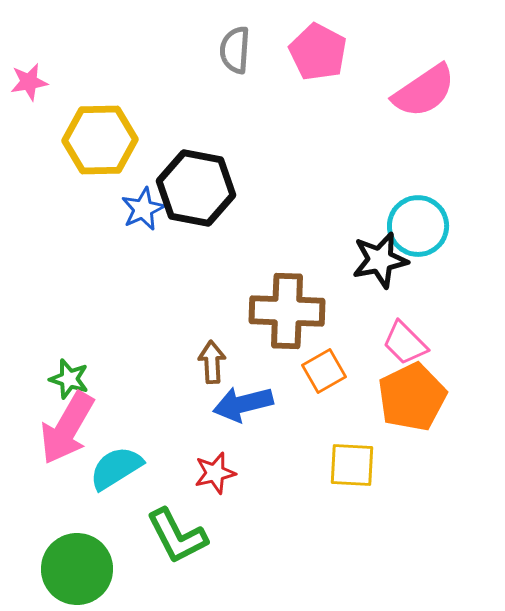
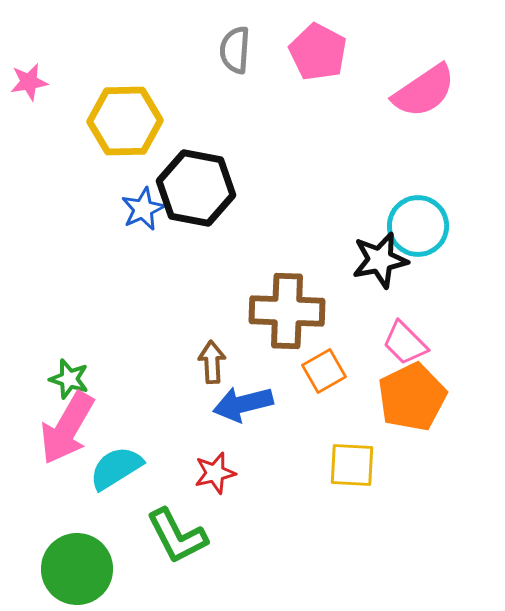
yellow hexagon: moved 25 px right, 19 px up
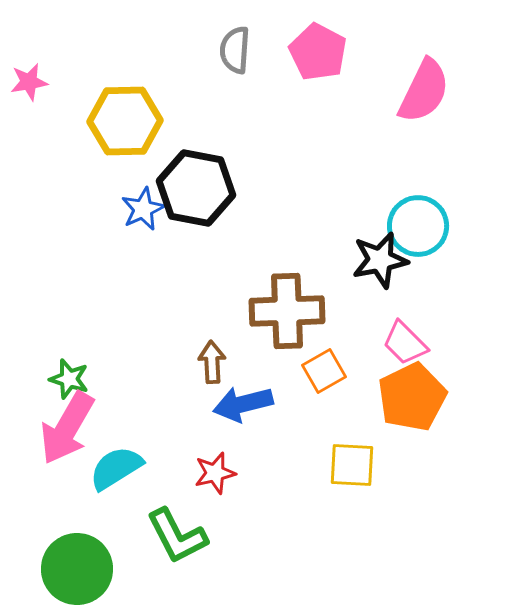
pink semicircle: rotated 30 degrees counterclockwise
brown cross: rotated 4 degrees counterclockwise
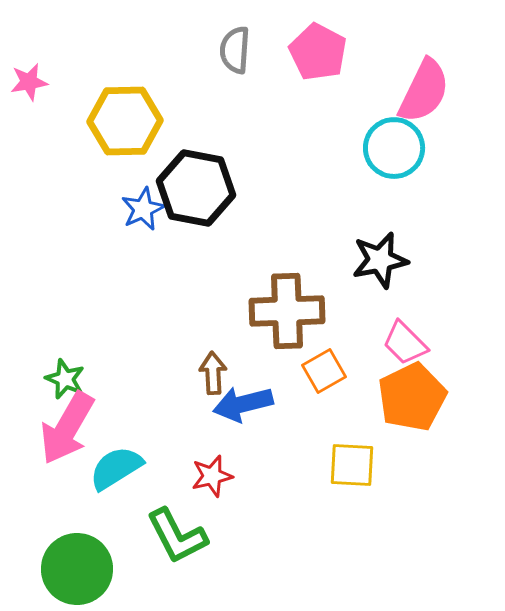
cyan circle: moved 24 px left, 78 px up
brown arrow: moved 1 px right, 11 px down
green star: moved 4 px left; rotated 6 degrees clockwise
red star: moved 3 px left, 3 px down
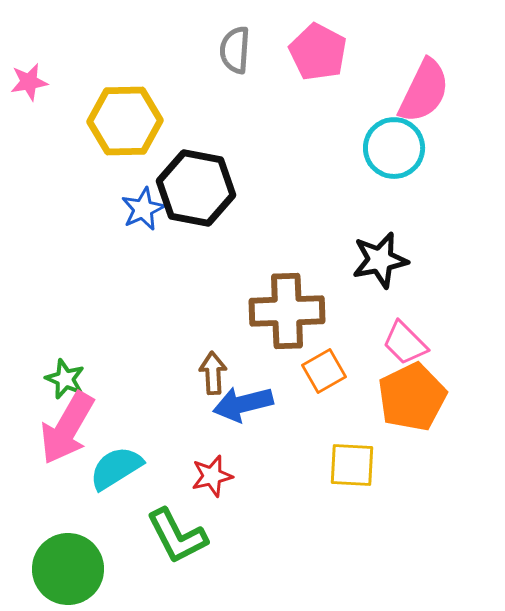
green circle: moved 9 px left
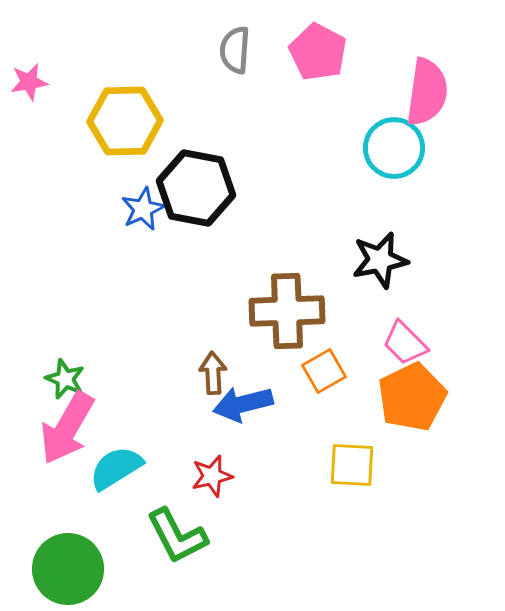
pink semicircle: moved 3 px right, 1 px down; rotated 18 degrees counterclockwise
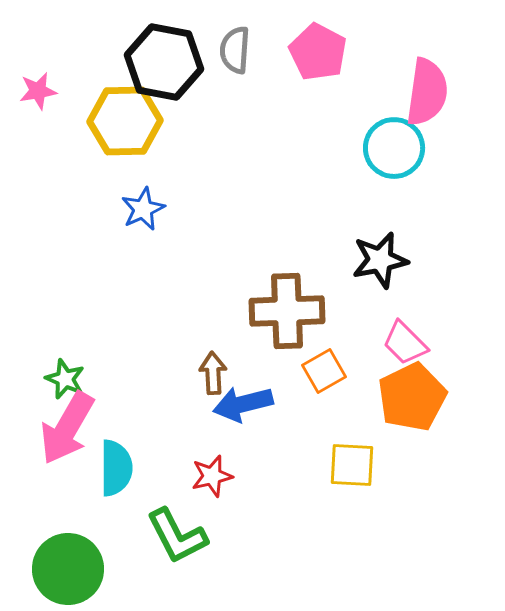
pink star: moved 9 px right, 9 px down
black hexagon: moved 32 px left, 126 px up
cyan semicircle: rotated 122 degrees clockwise
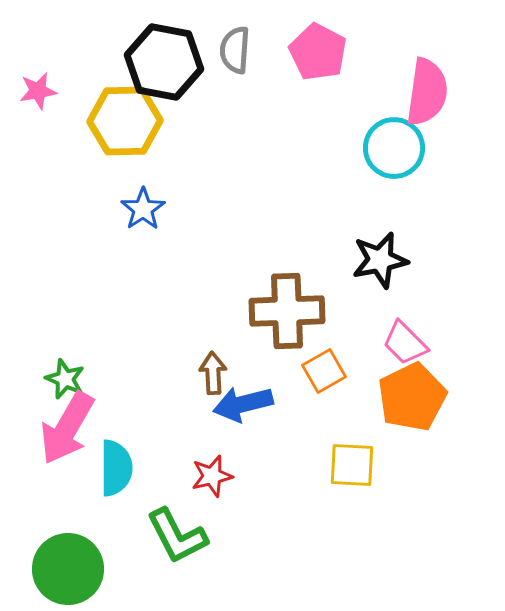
blue star: rotated 9 degrees counterclockwise
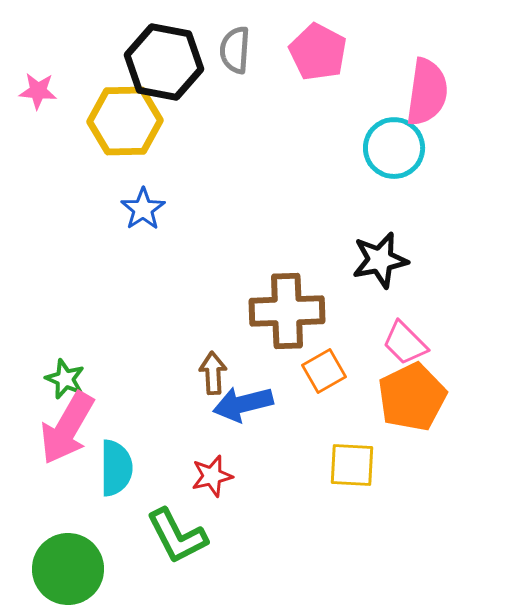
pink star: rotated 15 degrees clockwise
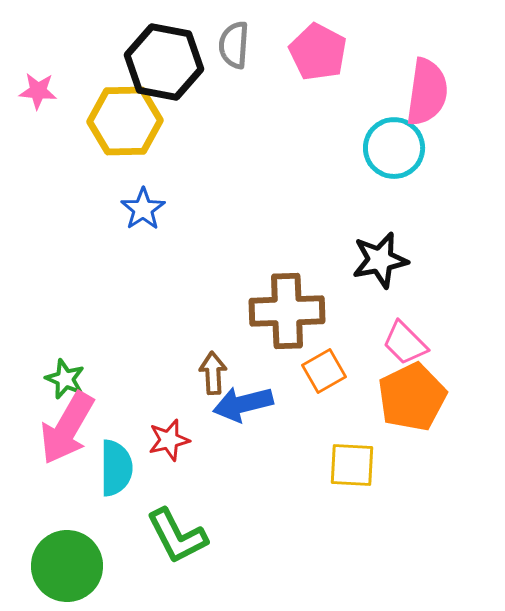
gray semicircle: moved 1 px left, 5 px up
red star: moved 43 px left, 36 px up
green circle: moved 1 px left, 3 px up
